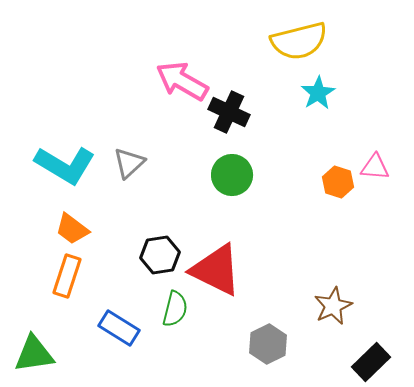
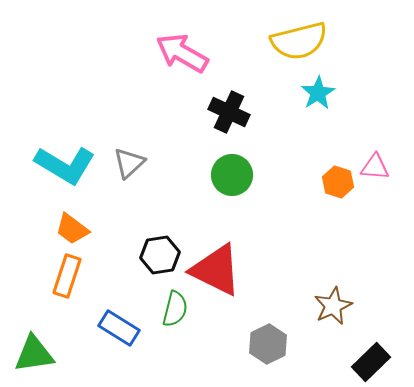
pink arrow: moved 28 px up
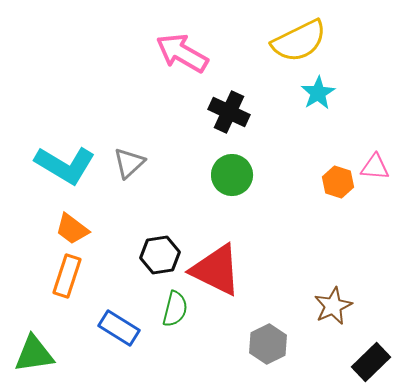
yellow semicircle: rotated 12 degrees counterclockwise
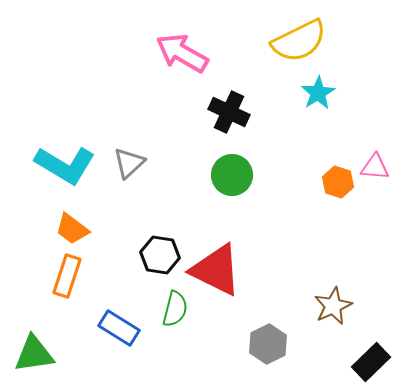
black hexagon: rotated 18 degrees clockwise
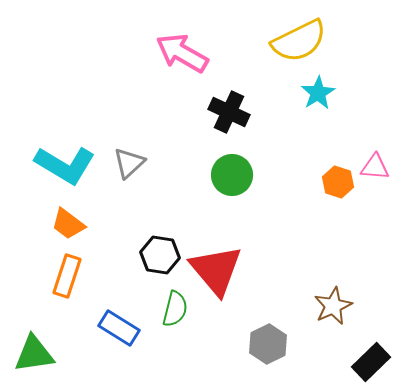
orange trapezoid: moved 4 px left, 5 px up
red triangle: rotated 24 degrees clockwise
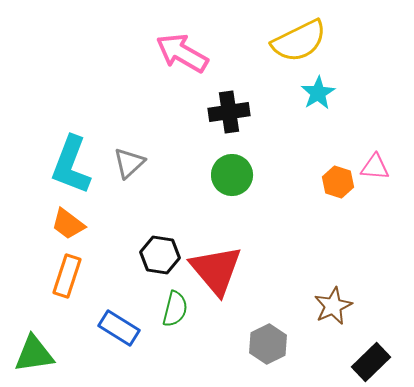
black cross: rotated 33 degrees counterclockwise
cyan L-shape: moved 6 px right; rotated 80 degrees clockwise
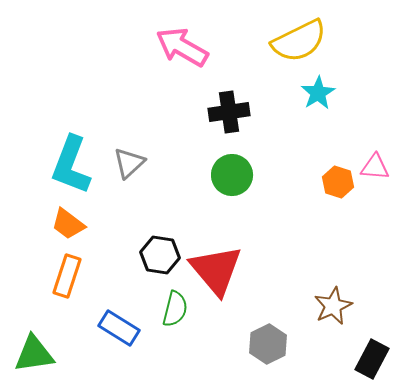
pink arrow: moved 6 px up
black rectangle: moved 1 px right, 3 px up; rotated 18 degrees counterclockwise
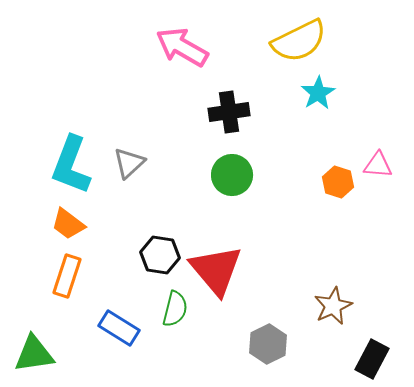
pink triangle: moved 3 px right, 2 px up
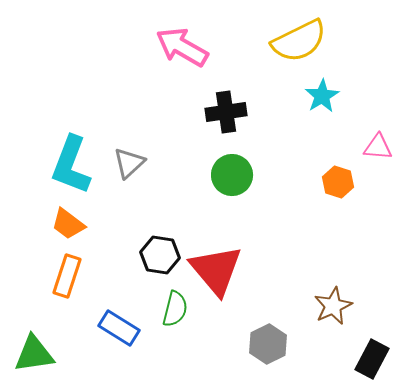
cyan star: moved 4 px right, 3 px down
black cross: moved 3 px left
pink triangle: moved 18 px up
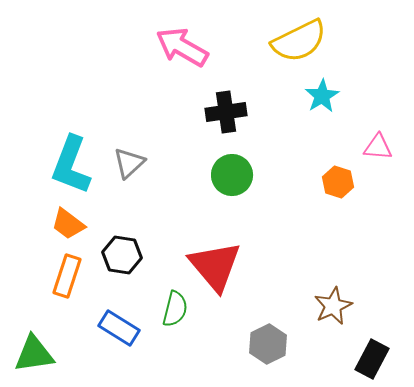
black hexagon: moved 38 px left
red triangle: moved 1 px left, 4 px up
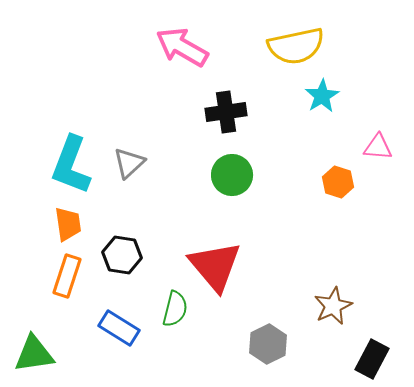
yellow semicircle: moved 3 px left, 5 px down; rotated 14 degrees clockwise
orange trapezoid: rotated 135 degrees counterclockwise
